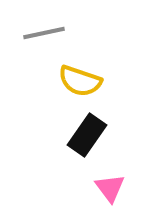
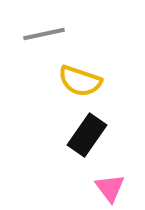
gray line: moved 1 px down
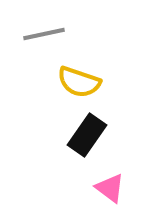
yellow semicircle: moved 1 px left, 1 px down
pink triangle: rotated 16 degrees counterclockwise
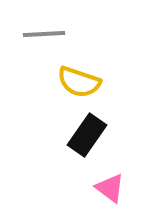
gray line: rotated 9 degrees clockwise
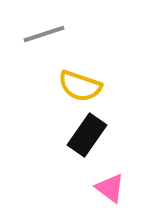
gray line: rotated 15 degrees counterclockwise
yellow semicircle: moved 1 px right, 4 px down
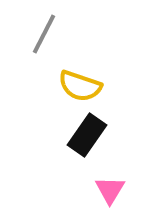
gray line: rotated 45 degrees counterclockwise
pink triangle: moved 2 px down; rotated 24 degrees clockwise
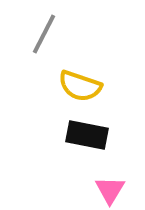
black rectangle: rotated 66 degrees clockwise
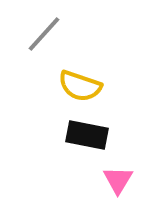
gray line: rotated 15 degrees clockwise
pink triangle: moved 8 px right, 10 px up
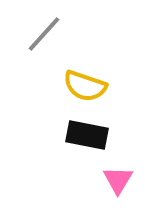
yellow semicircle: moved 5 px right
